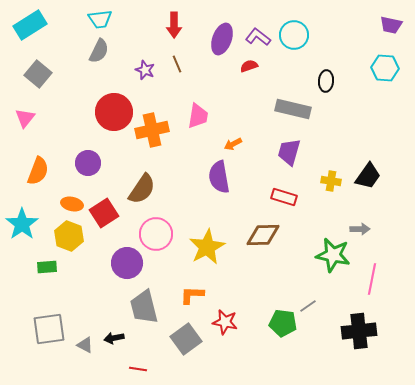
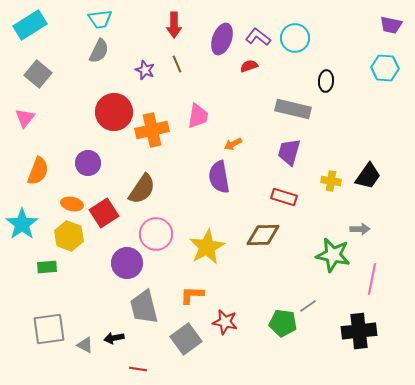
cyan circle at (294, 35): moved 1 px right, 3 px down
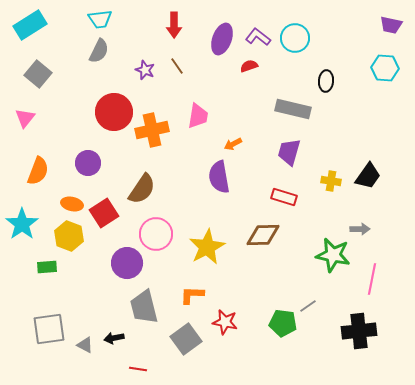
brown line at (177, 64): moved 2 px down; rotated 12 degrees counterclockwise
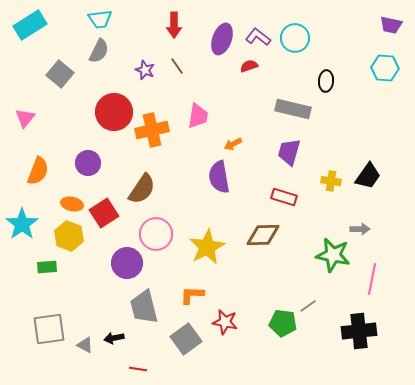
gray square at (38, 74): moved 22 px right
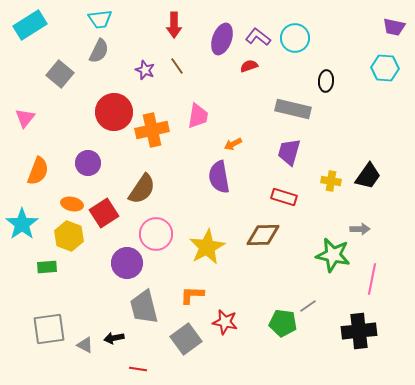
purple trapezoid at (391, 25): moved 3 px right, 2 px down
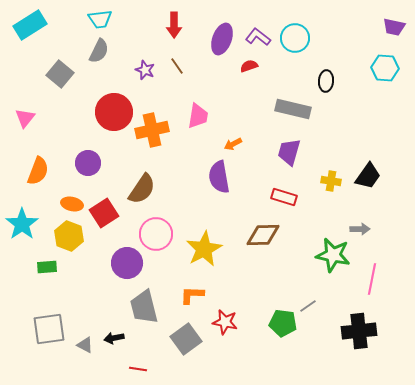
yellow star at (207, 247): moved 3 px left, 2 px down
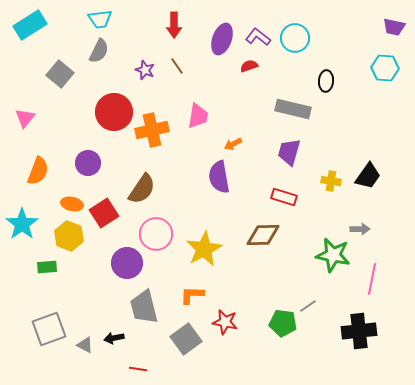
gray square at (49, 329): rotated 12 degrees counterclockwise
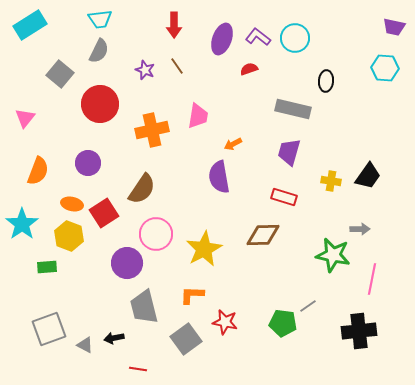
red semicircle at (249, 66): moved 3 px down
red circle at (114, 112): moved 14 px left, 8 px up
